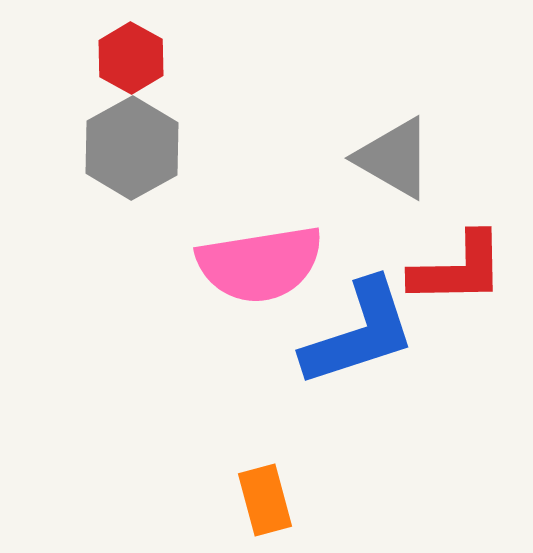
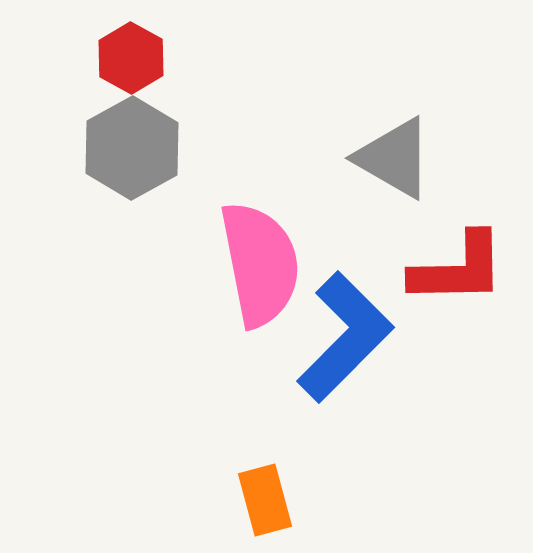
pink semicircle: rotated 92 degrees counterclockwise
blue L-shape: moved 14 px left, 4 px down; rotated 27 degrees counterclockwise
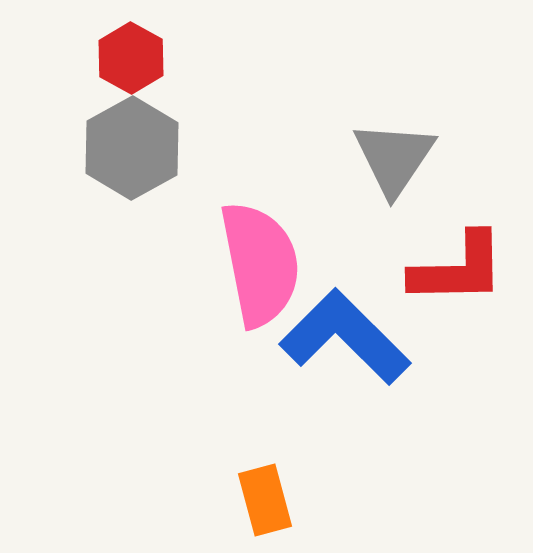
gray triangle: rotated 34 degrees clockwise
blue L-shape: rotated 90 degrees counterclockwise
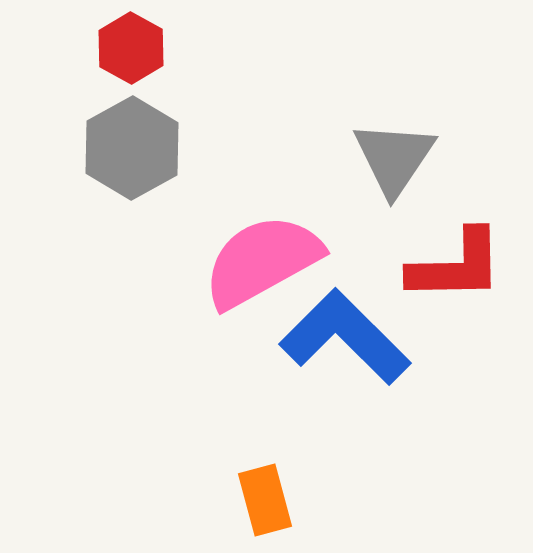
red hexagon: moved 10 px up
pink semicircle: moved 2 px right, 3 px up; rotated 108 degrees counterclockwise
red L-shape: moved 2 px left, 3 px up
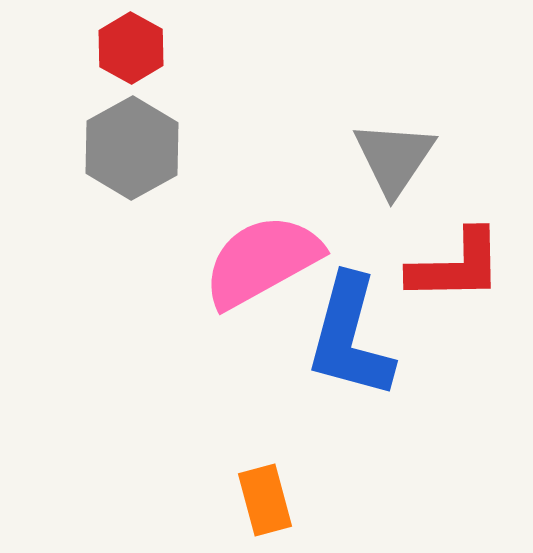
blue L-shape: moved 5 px right; rotated 120 degrees counterclockwise
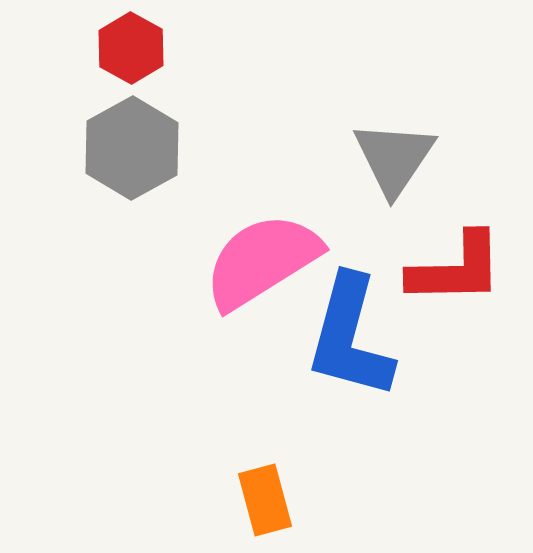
pink semicircle: rotated 3 degrees counterclockwise
red L-shape: moved 3 px down
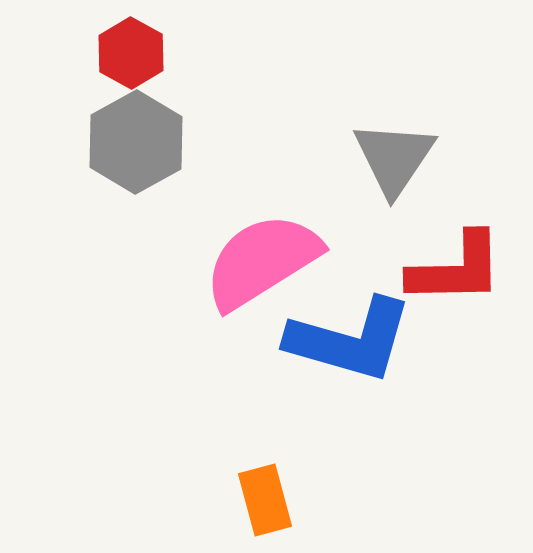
red hexagon: moved 5 px down
gray hexagon: moved 4 px right, 6 px up
blue L-shape: moved 3 px down; rotated 89 degrees counterclockwise
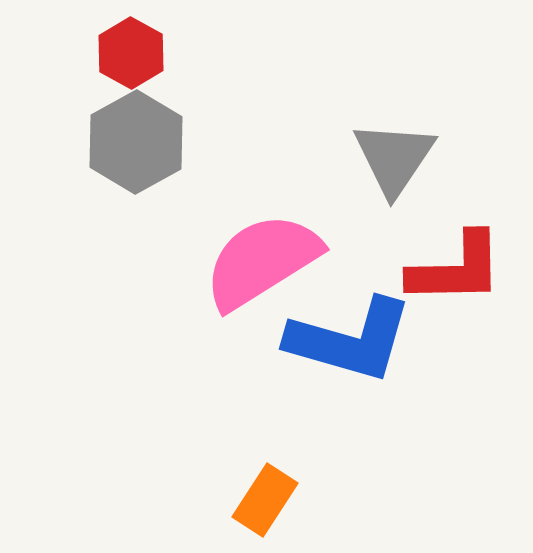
orange rectangle: rotated 48 degrees clockwise
